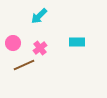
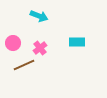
cyan arrow: rotated 114 degrees counterclockwise
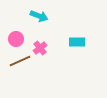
pink circle: moved 3 px right, 4 px up
brown line: moved 4 px left, 4 px up
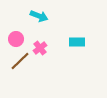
brown line: rotated 20 degrees counterclockwise
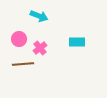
pink circle: moved 3 px right
brown line: moved 3 px right, 3 px down; rotated 40 degrees clockwise
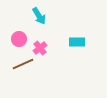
cyan arrow: rotated 36 degrees clockwise
brown line: rotated 20 degrees counterclockwise
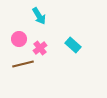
cyan rectangle: moved 4 px left, 3 px down; rotated 42 degrees clockwise
brown line: rotated 10 degrees clockwise
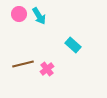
pink circle: moved 25 px up
pink cross: moved 7 px right, 21 px down
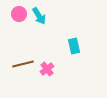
cyan rectangle: moved 1 px right, 1 px down; rotated 35 degrees clockwise
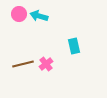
cyan arrow: rotated 138 degrees clockwise
pink cross: moved 1 px left, 5 px up
